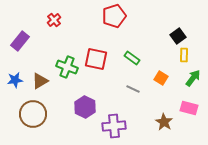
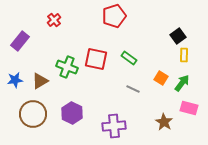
green rectangle: moved 3 px left
green arrow: moved 11 px left, 5 px down
purple hexagon: moved 13 px left, 6 px down
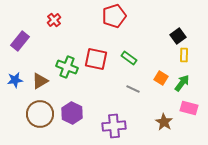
brown circle: moved 7 px right
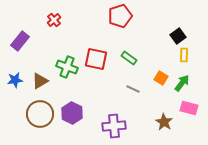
red pentagon: moved 6 px right
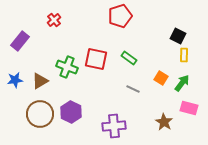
black square: rotated 28 degrees counterclockwise
purple hexagon: moved 1 px left, 1 px up
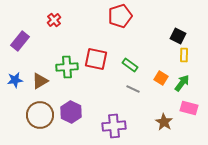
green rectangle: moved 1 px right, 7 px down
green cross: rotated 25 degrees counterclockwise
brown circle: moved 1 px down
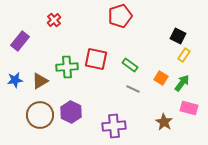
yellow rectangle: rotated 32 degrees clockwise
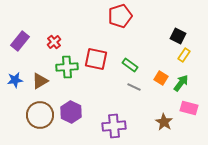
red cross: moved 22 px down
green arrow: moved 1 px left
gray line: moved 1 px right, 2 px up
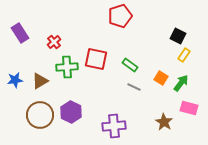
purple rectangle: moved 8 px up; rotated 72 degrees counterclockwise
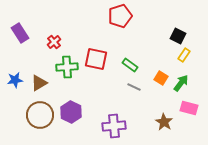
brown triangle: moved 1 px left, 2 px down
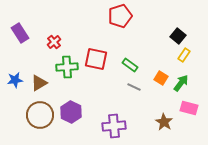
black square: rotated 14 degrees clockwise
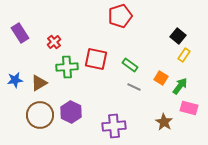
green arrow: moved 1 px left, 3 px down
